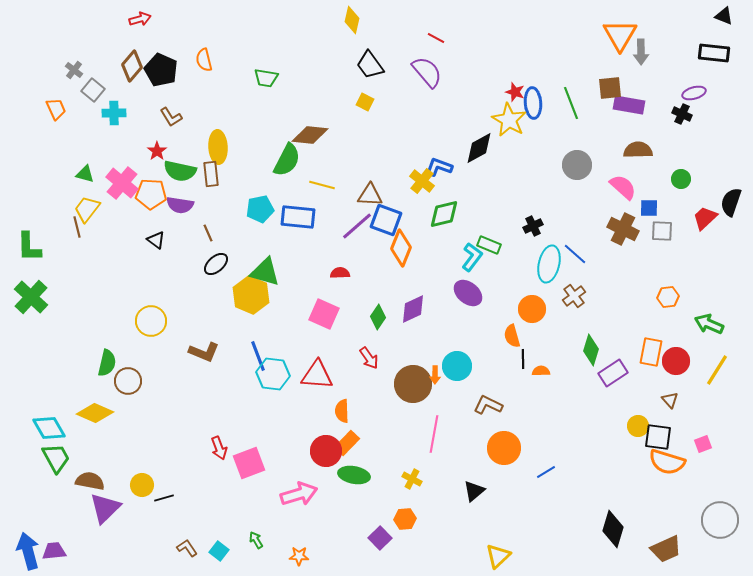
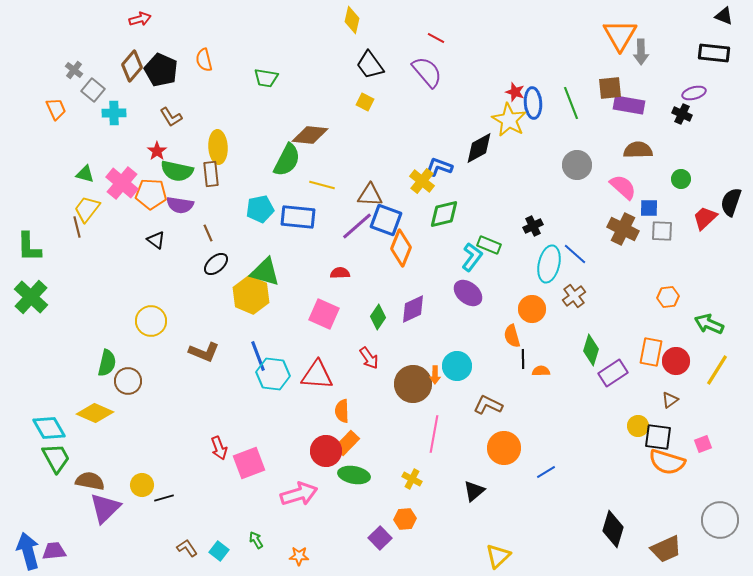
green semicircle at (180, 171): moved 3 px left
brown triangle at (670, 400): rotated 36 degrees clockwise
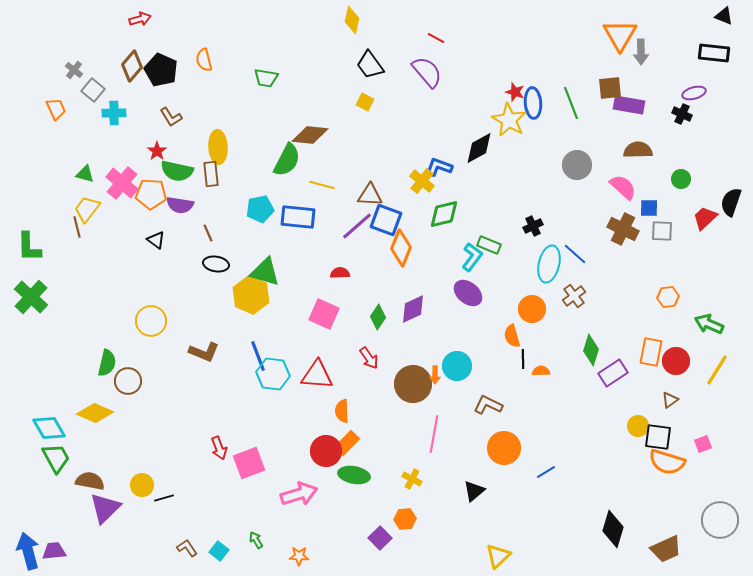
black ellipse at (216, 264): rotated 50 degrees clockwise
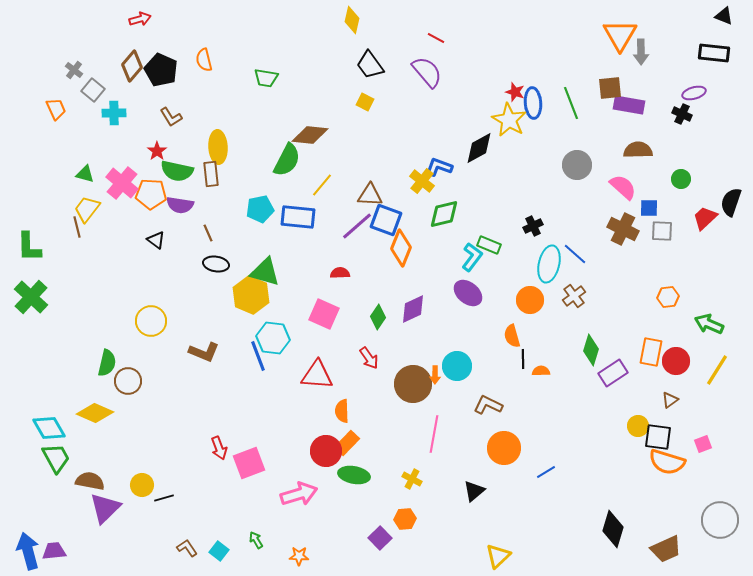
yellow line at (322, 185): rotated 65 degrees counterclockwise
orange circle at (532, 309): moved 2 px left, 9 px up
cyan hexagon at (273, 374): moved 36 px up
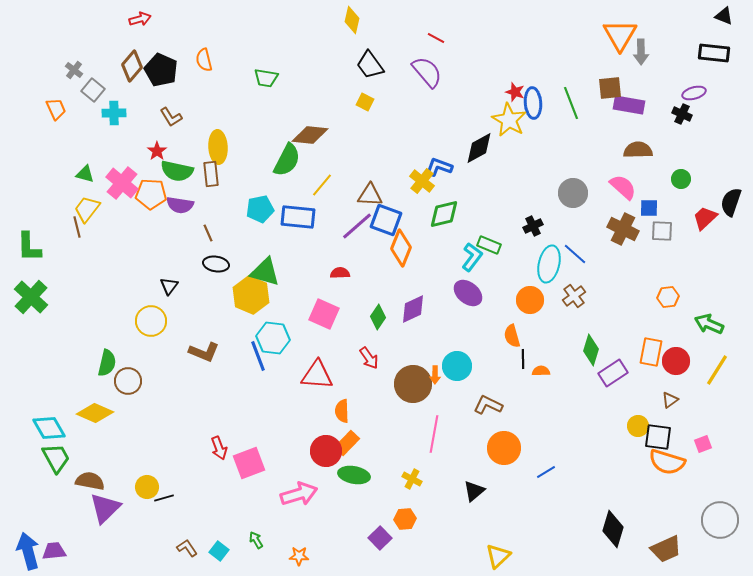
gray circle at (577, 165): moved 4 px left, 28 px down
black triangle at (156, 240): moved 13 px right, 46 px down; rotated 30 degrees clockwise
yellow circle at (142, 485): moved 5 px right, 2 px down
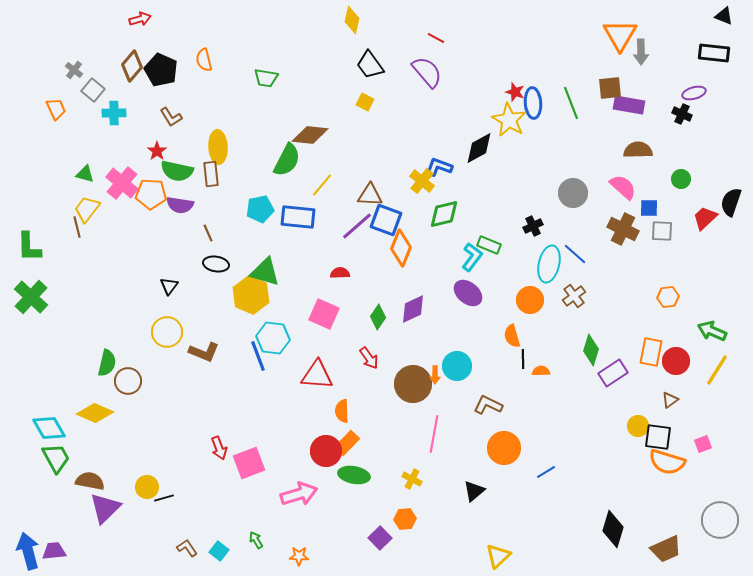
yellow circle at (151, 321): moved 16 px right, 11 px down
green arrow at (709, 324): moved 3 px right, 7 px down
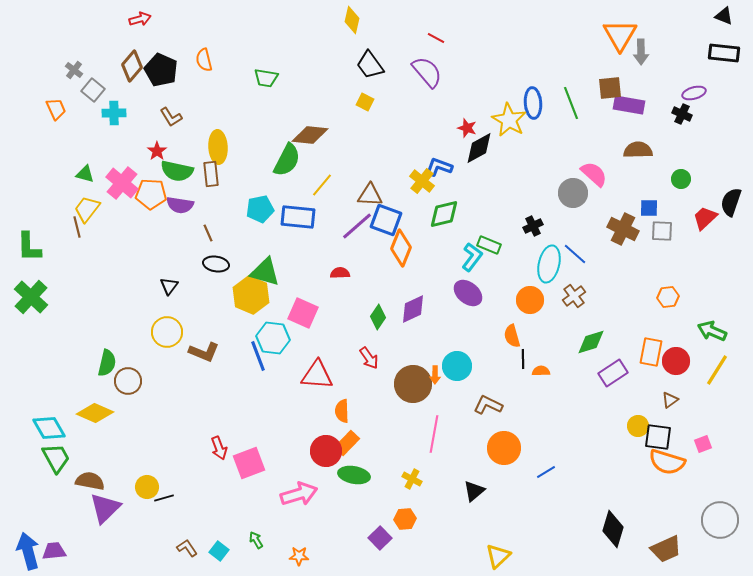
black rectangle at (714, 53): moved 10 px right
red star at (515, 92): moved 48 px left, 36 px down
pink semicircle at (623, 187): moved 29 px left, 13 px up
pink square at (324, 314): moved 21 px left, 1 px up
green diamond at (591, 350): moved 8 px up; rotated 56 degrees clockwise
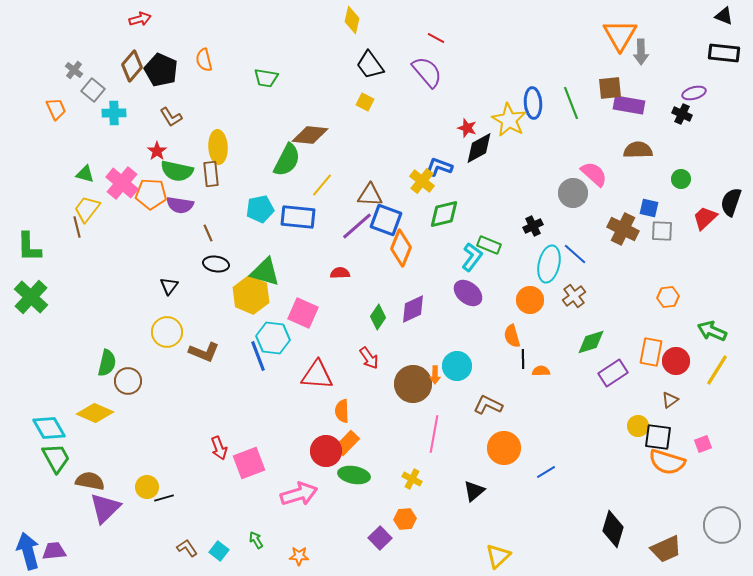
blue square at (649, 208): rotated 12 degrees clockwise
gray circle at (720, 520): moved 2 px right, 5 px down
